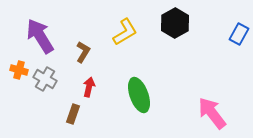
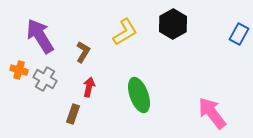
black hexagon: moved 2 px left, 1 px down
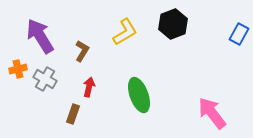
black hexagon: rotated 8 degrees clockwise
brown L-shape: moved 1 px left, 1 px up
orange cross: moved 1 px left, 1 px up; rotated 30 degrees counterclockwise
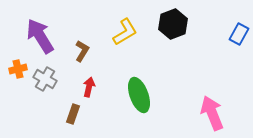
pink arrow: rotated 16 degrees clockwise
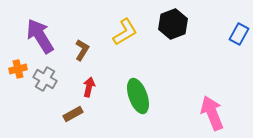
brown L-shape: moved 1 px up
green ellipse: moved 1 px left, 1 px down
brown rectangle: rotated 42 degrees clockwise
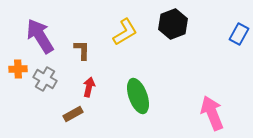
brown L-shape: rotated 30 degrees counterclockwise
orange cross: rotated 12 degrees clockwise
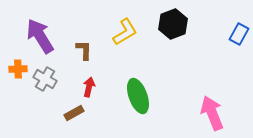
brown L-shape: moved 2 px right
brown rectangle: moved 1 px right, 1 px up
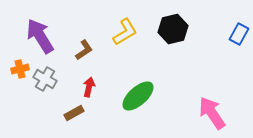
black hexagon: moved 5 px down; rotated 8 degrees clockwise
brown L-shape: rotated 55 degrees clockwise
orange cross: moved 2 px right; rotated 12 degrees counterclockwise
green ellipse: rotated 68 degrees clockwise
pink arrow: rotated 12 degrees counterclockwise
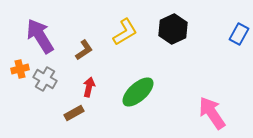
black hexagon: rotated 12 degrees counterclockwise
green ellipse: moved 4 px up
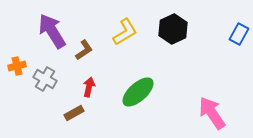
purple arrow: moved 12 px right, 5 px up
orange cross: moved 3 px left, 3 px up
